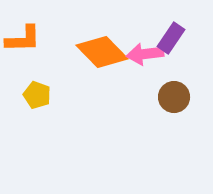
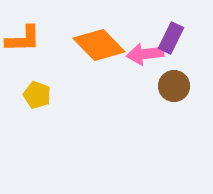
purple rectangle: rotated 8 degrees counterclockwise
orange diamond: moved 3 px left, 7 px up
brown circle: moved 11 px up
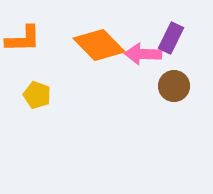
pink arrow: moved 2 px left; rotated 9 degrees clockwise
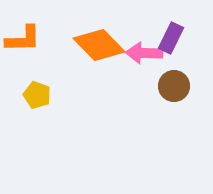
pink arrow: moved 1 px right, 1 px up
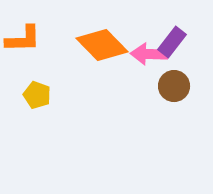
purple rectangle: moved 1 px right, 4 px down; rotated 12 degrees clockwise
orange diamond: moved 3 px right
pink arrow: moved 5 px right, 1 px down
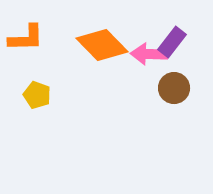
orange L-shape: moved 3 px right, 1 px up
brown circle: moved 2 px down
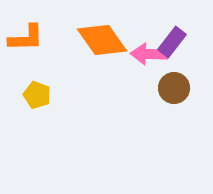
orange diamond: moved 5 px up; rotated 9 degrees clockwise
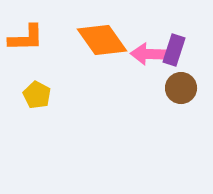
purple rectangle: moved 2 px right, 8 px down; rotated 20 degrees counterclockwise
brown circle: moved 7 px right
yellow pentagon: rotated 8 degrees clockwise
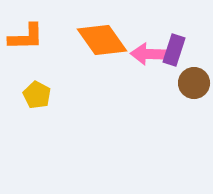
orange L-shape: moved 1 px up
brown circle: moved 13 px right, 5 px up
